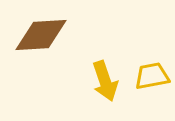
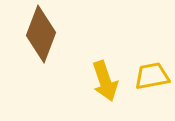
brown diamond: moved 1 px up; rotated 66 degrees counterclockwise
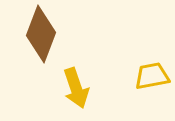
yellow arrow: moved 29 px left, 7 px down
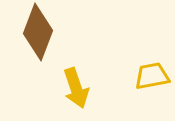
brown diamond: moved 3 px left, 2 px up
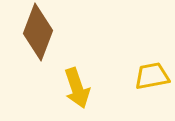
yellow arrow: moved 1 px right
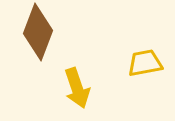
yellow trapezoid: moved 7 px left, 13 px up
